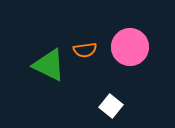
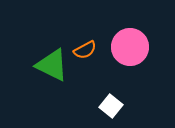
orange semicircle: rotated 20 degrees counterclockwise
green triangle: moved 3 px right
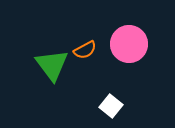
pink circle: moved 1 px left, 3 px up
green triangle: rotated 27 degrees clockwise
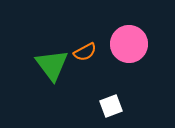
orange semicircle: moved 2 px down
white square: rotated 30 degrees clockwise
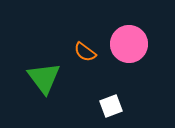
orange semicircle: rotated 65 degrees clockwise
green triangle: moved 8 px left, 13 px down
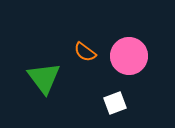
pink circle: moved 12 px down
white square: moved 4 px right, 3 px up
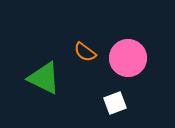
pink circle: moved 1 px left, 2 px down
green triangle: rotated 27 degrees counterclockwise
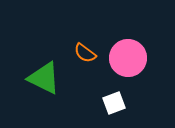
orange semicircle: moved 1 px down
white square: moved 1 px left
